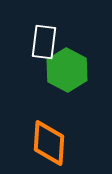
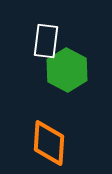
white rectangle: moved 2 px right, 1 px up
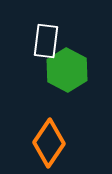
orange diamond: rotated 30 degrees clockwise
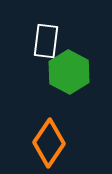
green hexagon: moved 2 px right, 2 px down
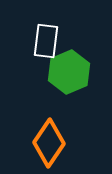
green hexagon: rotated 9 degrees clockwise
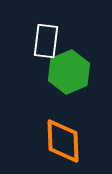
orange diamond: moved 14 px right, 2 px up; rotated 36 degrees counterclockwise
